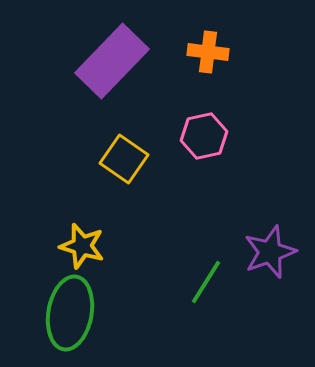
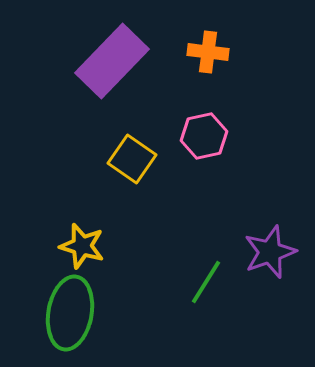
yellow square: moved 8 px right
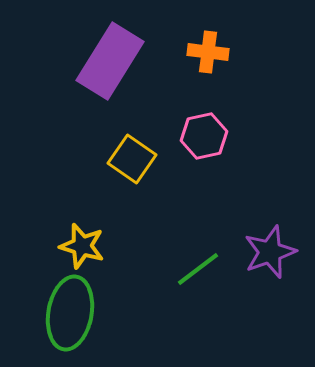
purple rectangle: moved 2 px left; rotated 12 degrees counterclockwise
green line: moved 8 px left, 13 px up; rotated 21 degrees clockwise
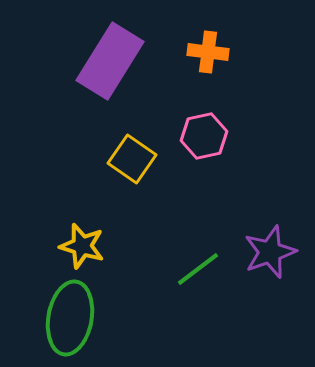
green ellipse: moved 5 px down
